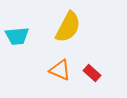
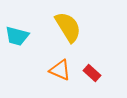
yellow semicircle: rotated 60 degrees counterclockwise
cyan trapezoid: rotated 20 degrees clockwise
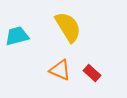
cyan trapezoid: rotated 150 degrees clockwise
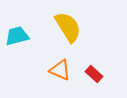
red rectangle: moved 2 px right, 1 px down
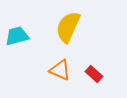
yellow semicircle: rotated 124 degrees counterclockwise
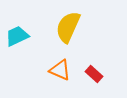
cyan trapezoid: rotated 10 degrees counterclockwise
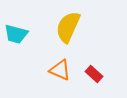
cyan trapezoid: moved 1 px left, 2 px up; rotated 140 degrees counterclockwise
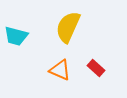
cyan trapezoid: moved 2 px down
red rectangle: moved 2 px right, 6 px up
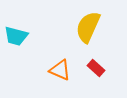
yellow semicircle: moved 20 px right
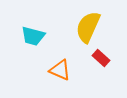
cyan trapezoid: moved 17 px right
red rectangle: moved 5 px right, 10 px up
